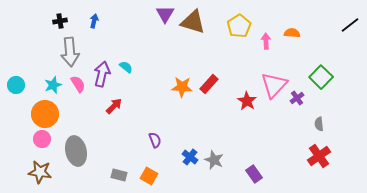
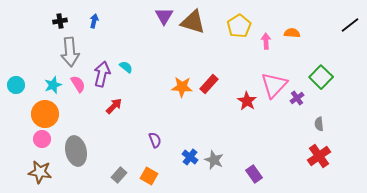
purple triangle: moved 1 px left, 2 px down
gray rectangle: rotated 63 degrees counterclockwise
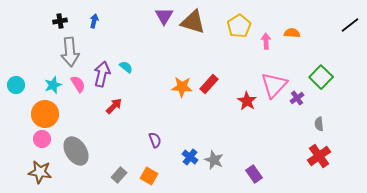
gray ellipse: rotated 20 degrees counterclockwise
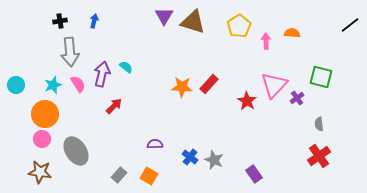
green square: rotated 30 degrees counterclockwise
purple semicircle: moved 4 px down; rotated 70 degrees counterclockwise
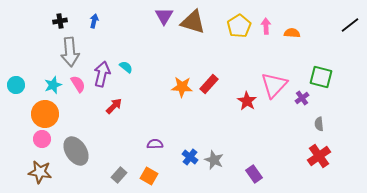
pink arrow: moved 15 px up
purple cross: moved 5 px right
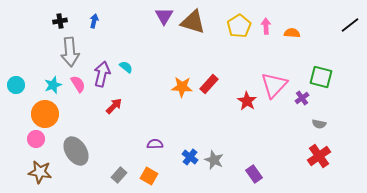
gray semicircle: rotated 72 degrees counterclockwise
pink circle: moved 6 px left
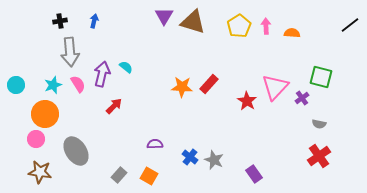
pink triangle: moved 1 px right, 2 px down
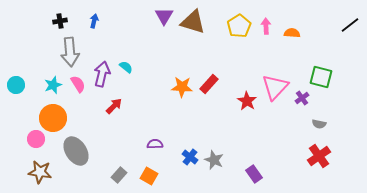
orange circle: moved 8 px right, 4 px down
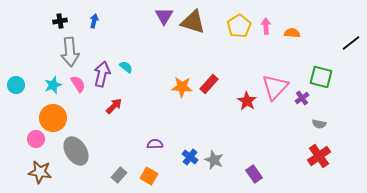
black line: moved 1 px right, 18 px down
